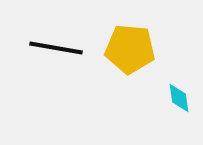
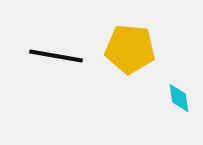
black line: moved 8 px down
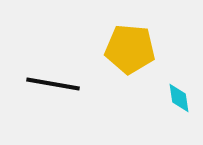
black line: moved 3 px left, 28 px down
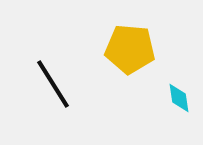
black line: rotated 48 degrees clockwise
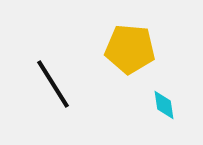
cyan diamond: moved 15 px left, 7 px down
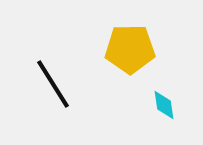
yellow pentagon: rotated 6 degrees counterclockwise
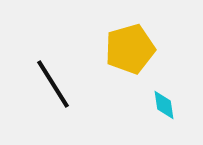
yellow pentagon: rotated 15 degrees counterclockwise
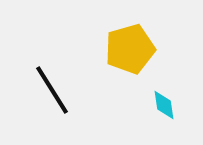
black line: moved 1 px left, 6 px down
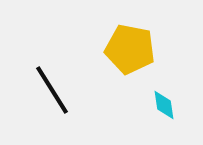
yellow pentagon: rotated 27 degrees clockwise
